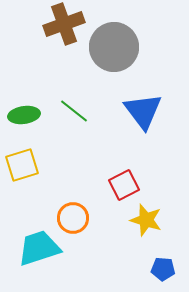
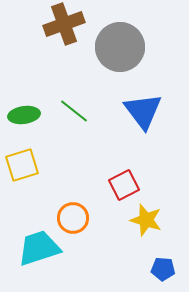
gray circle: moved 6 px right
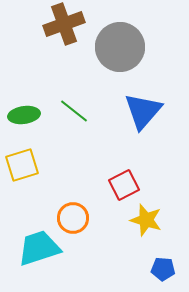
blue triangle: rotated 18 degrees clockwise
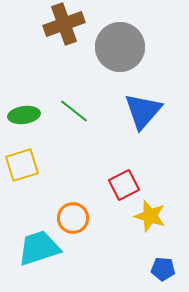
yellow star: moved 4 px right, 4 px up
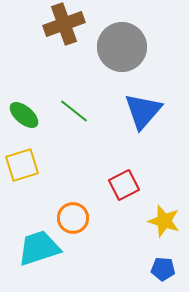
gray circle: moved 2 px right
green ellipse: rotated 48 degrees clockwise
yellow star: moved 14 px right, 5 px down
